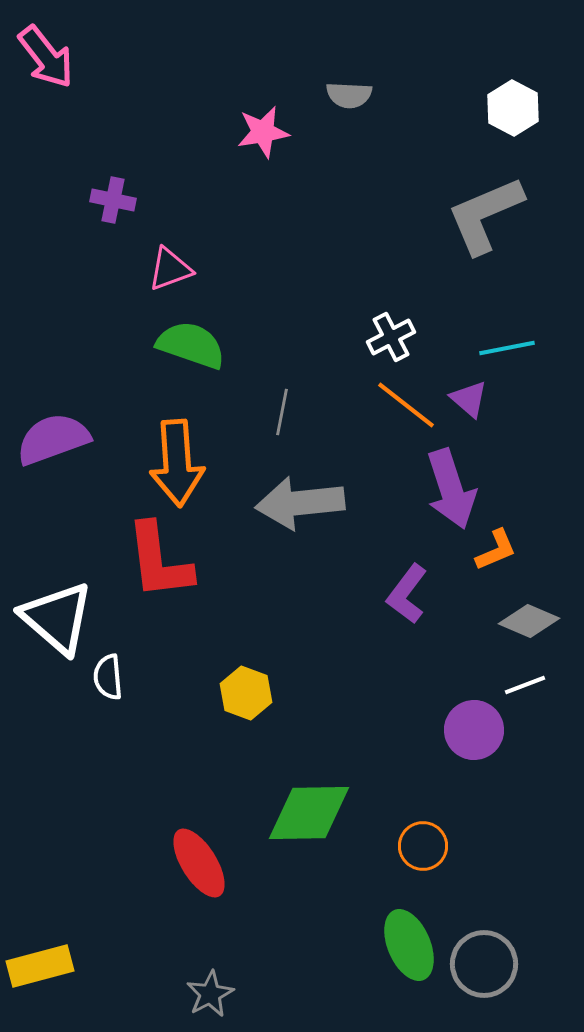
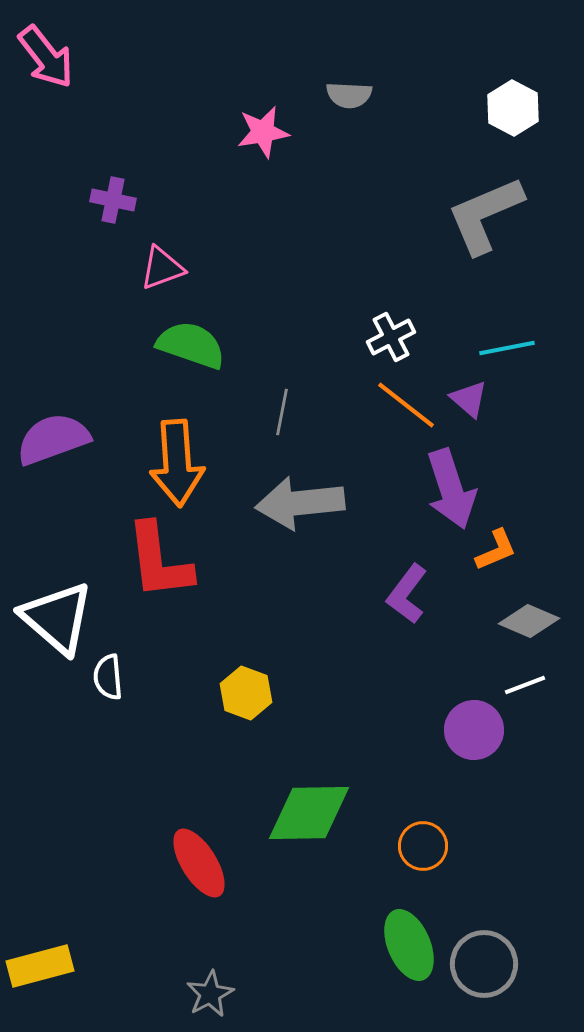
pink triangle: moved 8 px left, 1 px up
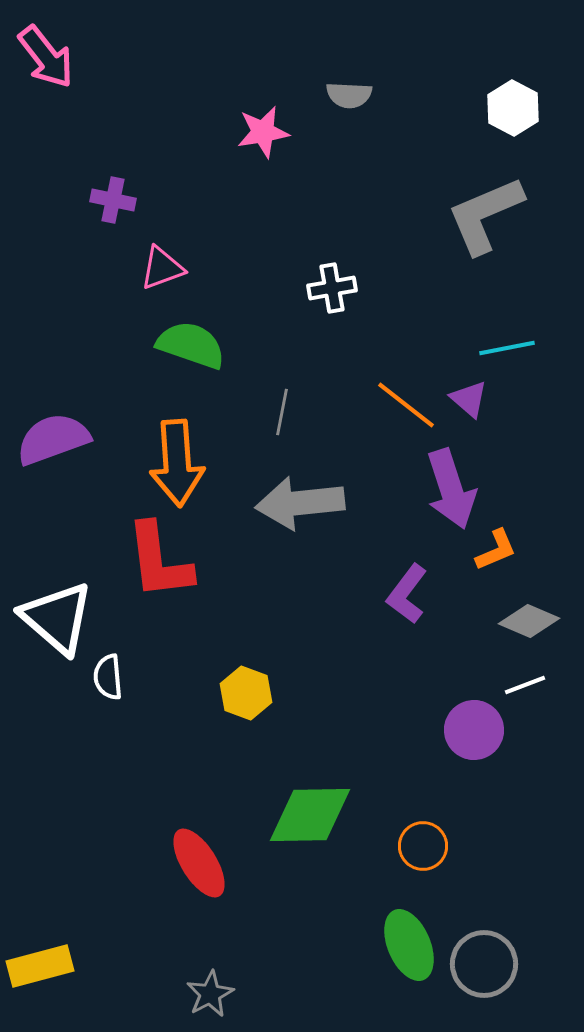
white cross: moved 59 px left, 49 px up; rotated 18 degrees clockwise
green diamond: moved 1 px right, 2 px down
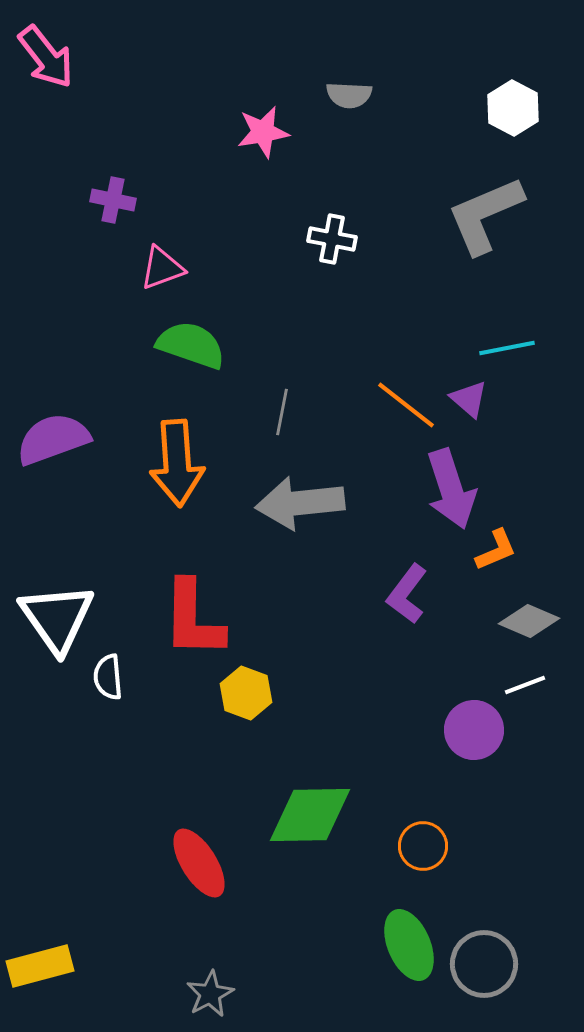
white cross: moved 49 px up; rotated 21 degrees clockwise
red L-shape: moved 34 px right, 58 px down; rotated 8 degrees clockwise
white triangle: rotated 14 degrees clockwise
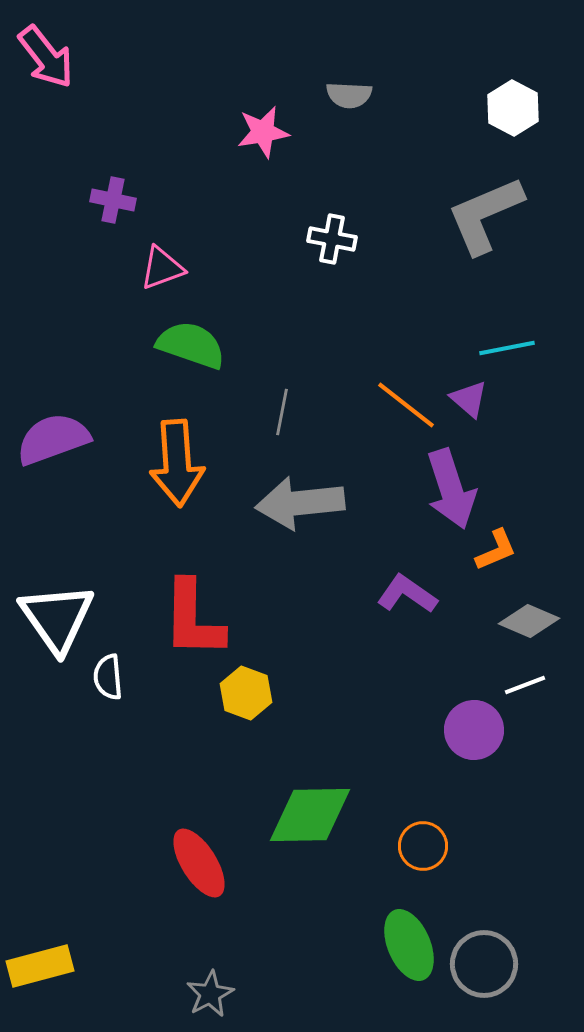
purple L-shape: rotated 88 degrees clockwise
